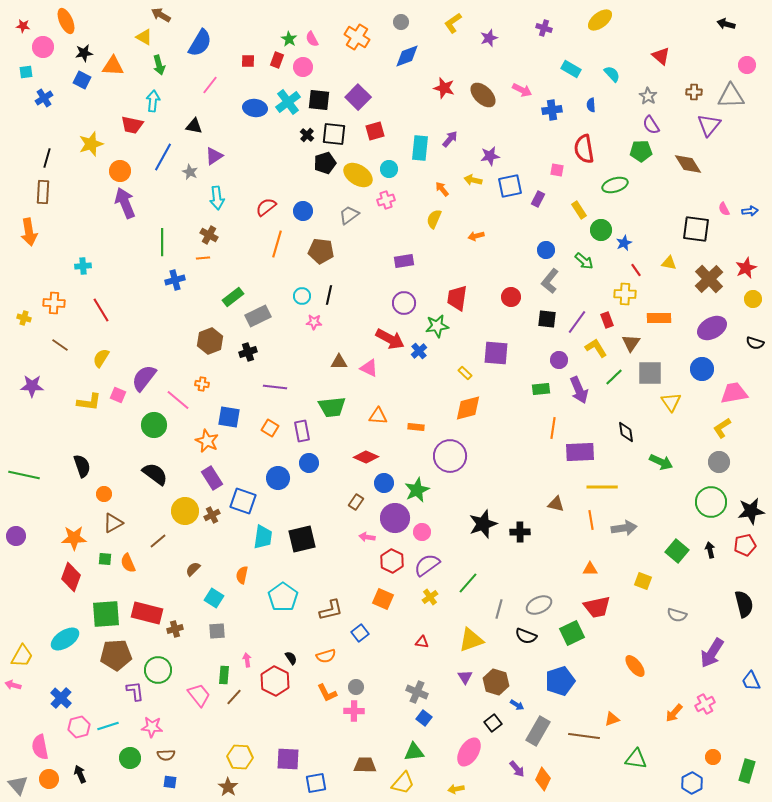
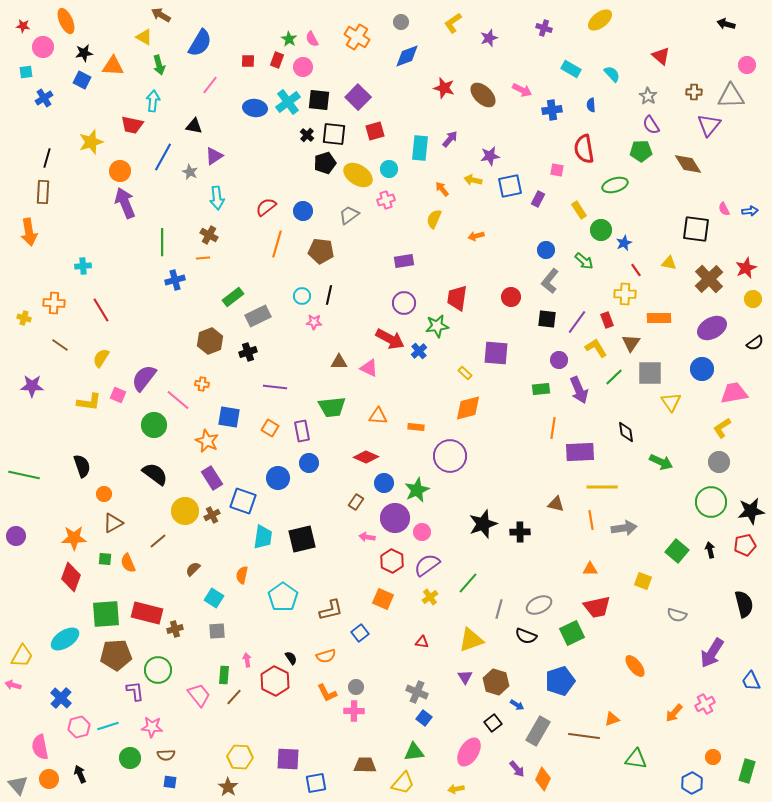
yellow star at (91, 144): moved 2 px up
black semicircle at (755, 343): rotated 54 degrees counterclockwise
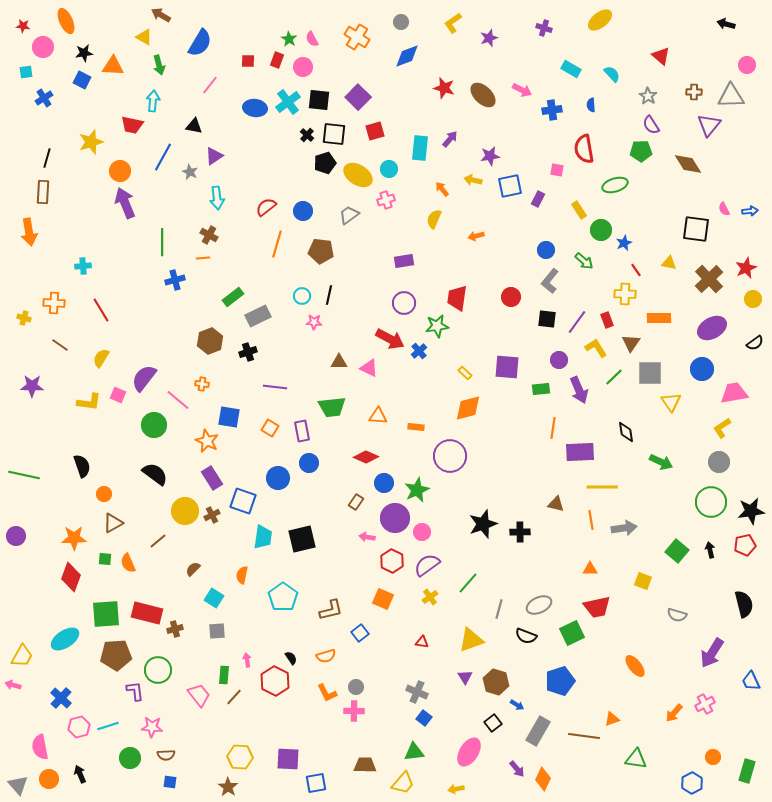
purple square at (496, 353): moved 11 px right, 14 px down
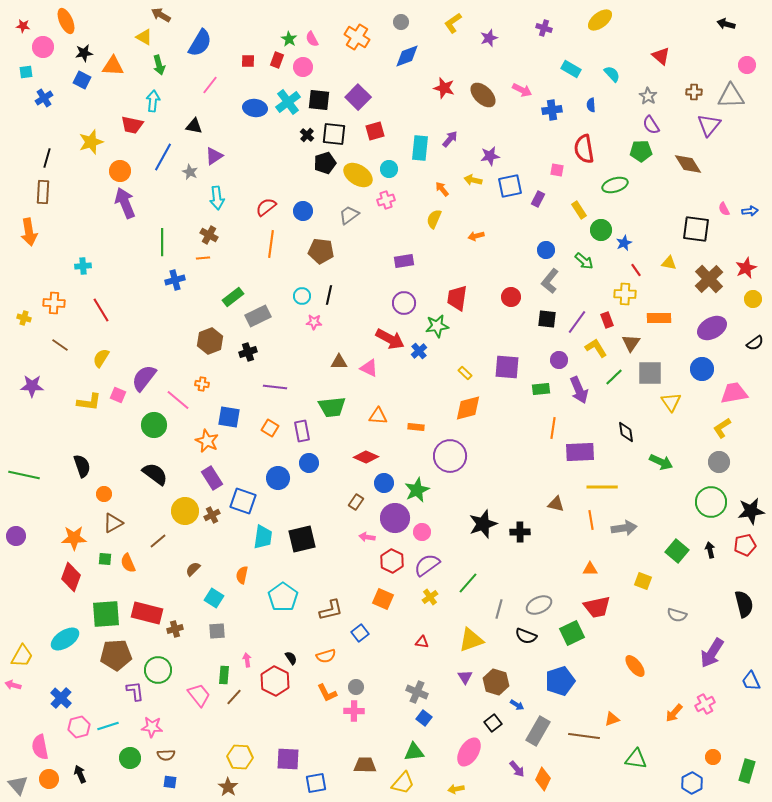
orange line at (277, 244): moved 6 px left; rotated 8 degrees counterclockwise
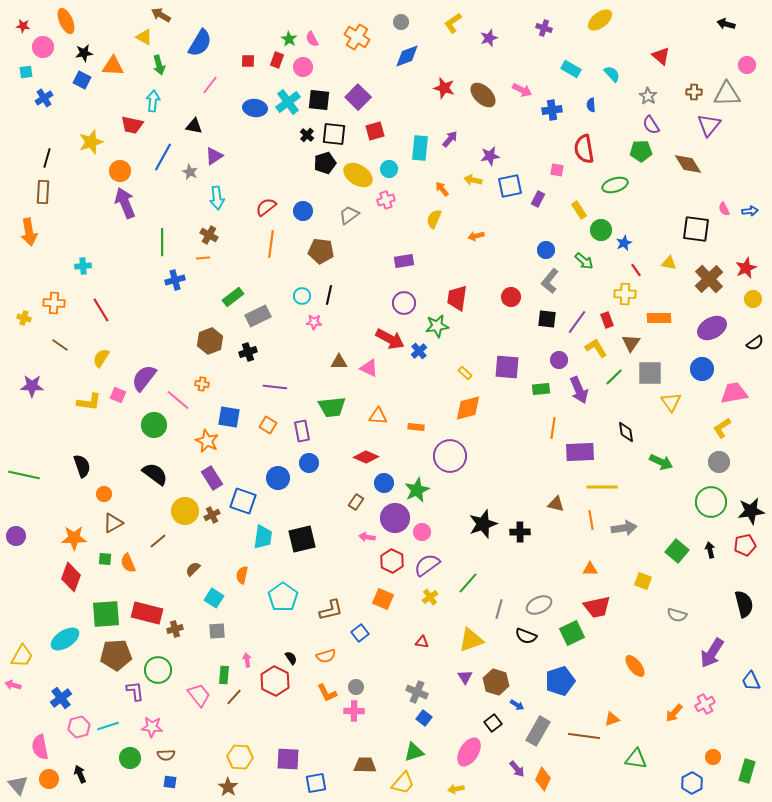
gray triangle at (731, 96): moved 4 px left, 2 px up
orange square at (270, 428): moved 2 px left, 3 px up
blue cross at (61, 698): rotated 10 degrees clockwise
green triangle at (414, 752): rotated 10 degrees counterclockwise
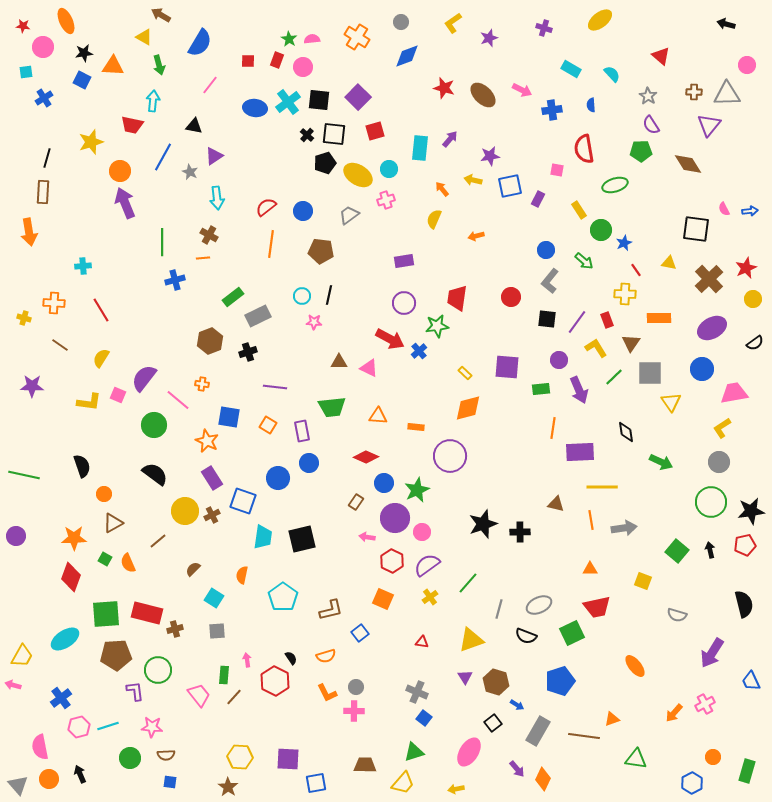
pink semicircle at (312, 39): rotated 112 degrees clockwise
green square at (105, 559): rotated 24 degrees clockwise
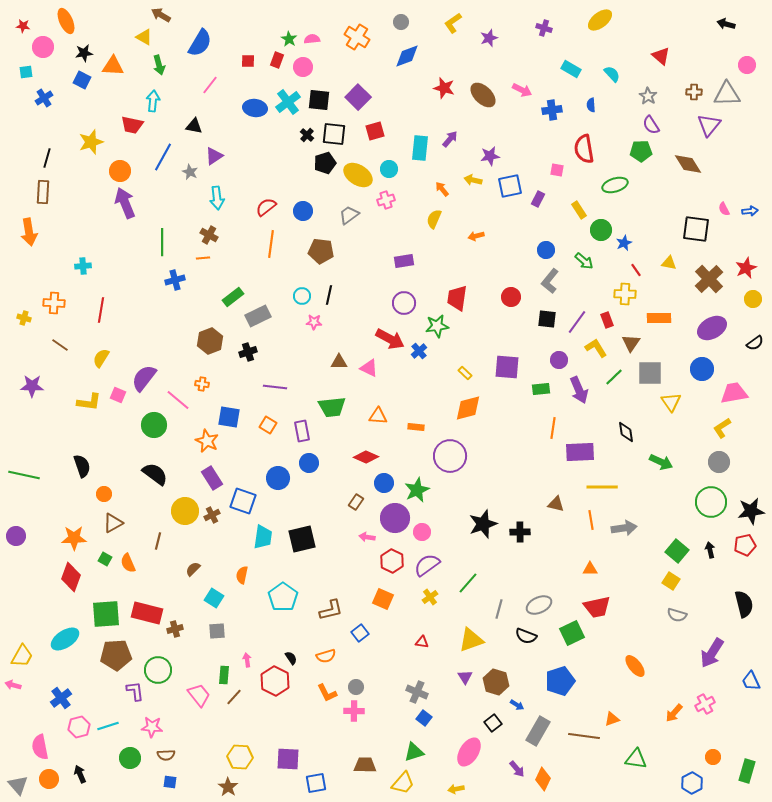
red line at (101, 310): rotated 40 degrees clockwise
brown line at (158, 541): rotated 36 degrees counterclockwise
yellow square at (643, 581): moved 28 px right; rotated 12 degrees clockwise
